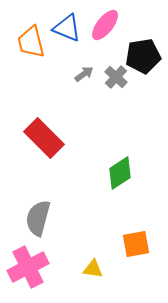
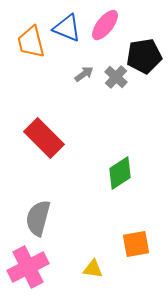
black pentagon: moved 1 px right
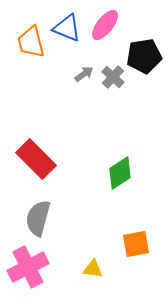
gray cross: moved 3 px left
red rectangle: moved 8 px left, 21 px down
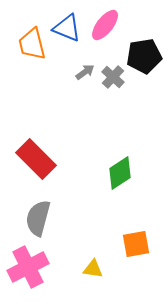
orange trapezoid: moved 1 px right, 2 px down
gray arrow: moved 1 px right, 2 px up
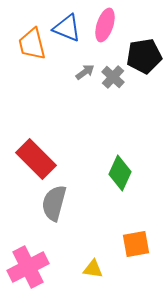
pink ellipse: rotated 20 degrees counterclockwise
green diamond: rotated 32 degrees counterclockwise
gray semicircle: moved 16 px right, 15 px up
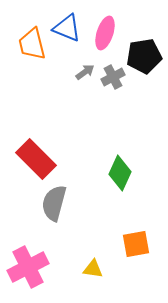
pink ellipse: moved 8 px down
gray cross: rotated 20 degrees clockwise
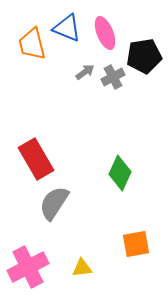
pink ellipse: rotated 40 degrees counterclockwise
red rectangle: rotated 15 degrees clockwise
gray semicircle: rotated 18 degrees clockwise
yellow triangle: moved 11 px left, 1 px up; rotated 15 degrees counterclockwise
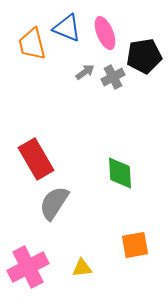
green diamond: rotated 28 degrees counterclockwise
orange square: moved 1 px left, 1 px down
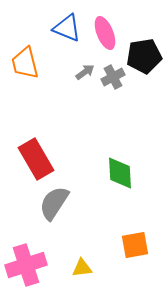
orange trapezoid: moved 7 px left, 19 px down
pink cross: moved 2 px left, 2 px up; rotated 9 degrees clockwise
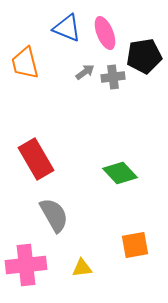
gray cross: rotated 20 degrees clockwise
green diamond: rotated 40 degrees counterclockwise
gray semicircle: moved 12 px down; rotated 117 degrees clockwise
pink cross: rotated 12 degrees clockwise
